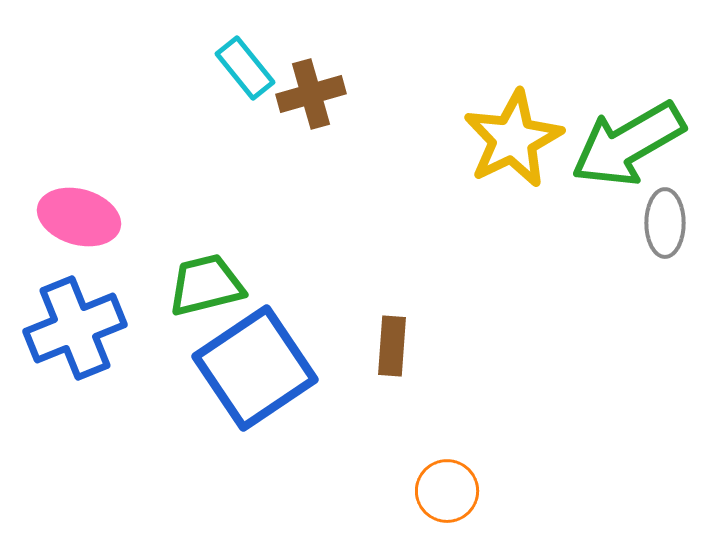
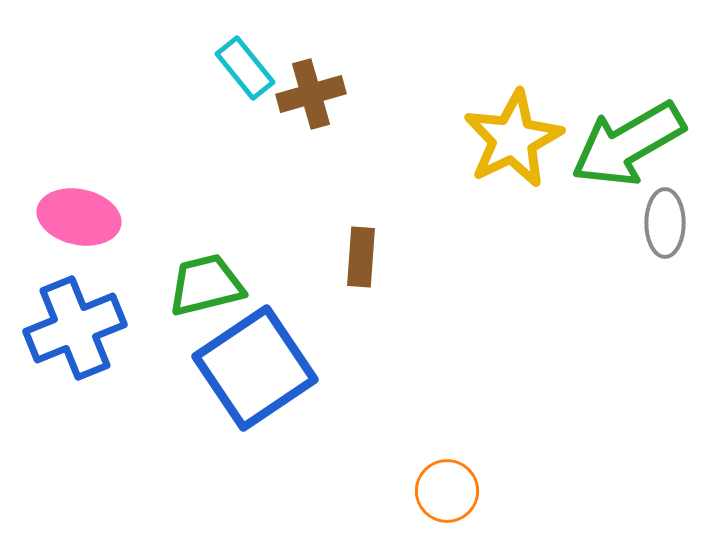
pink ellipse: rotated 4 degrees counterclockwise
brown rectangle: moved 31 px left, 89 px up
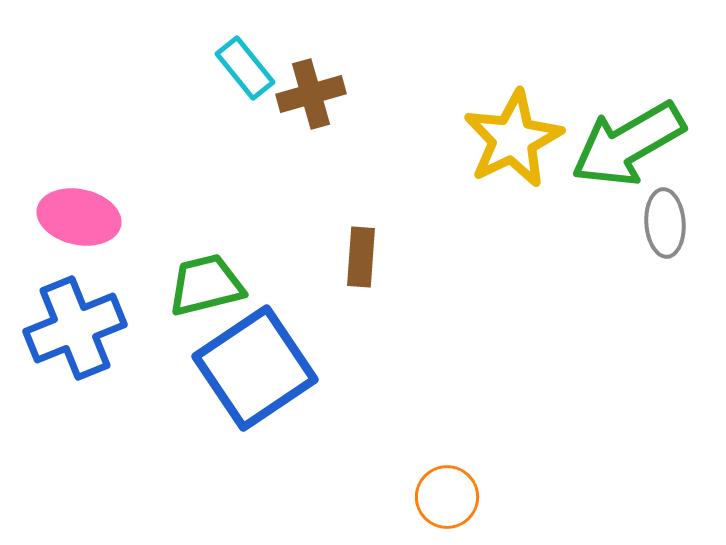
gray ellipse: rotated 4 degrees counterclockwise
orange circle: moved 6 px down
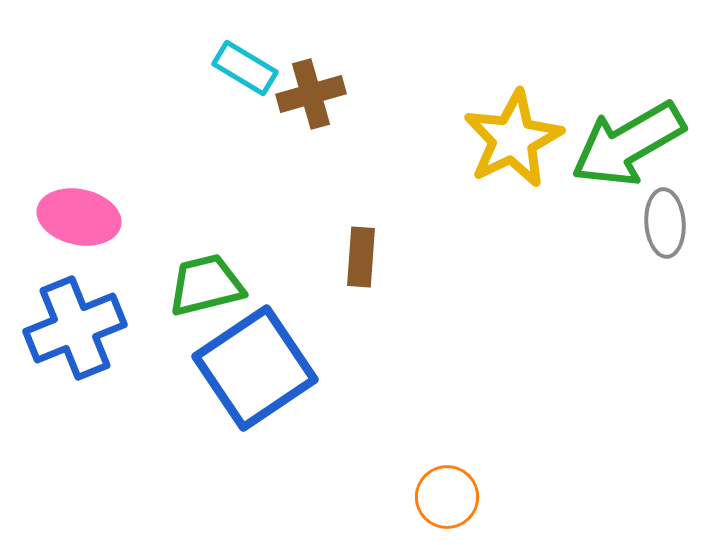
cyan rectangle: rotated 20 degrees counterclockwise
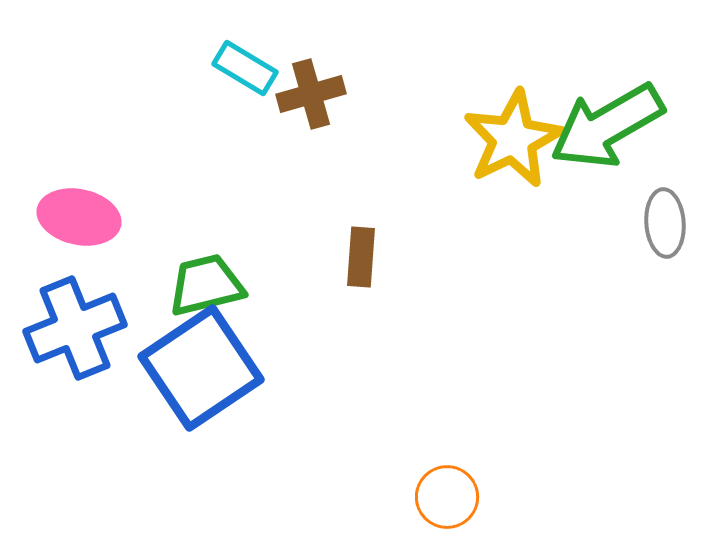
green arrow: moved 21 px left, 18 px up
blue square: moved 54 px left
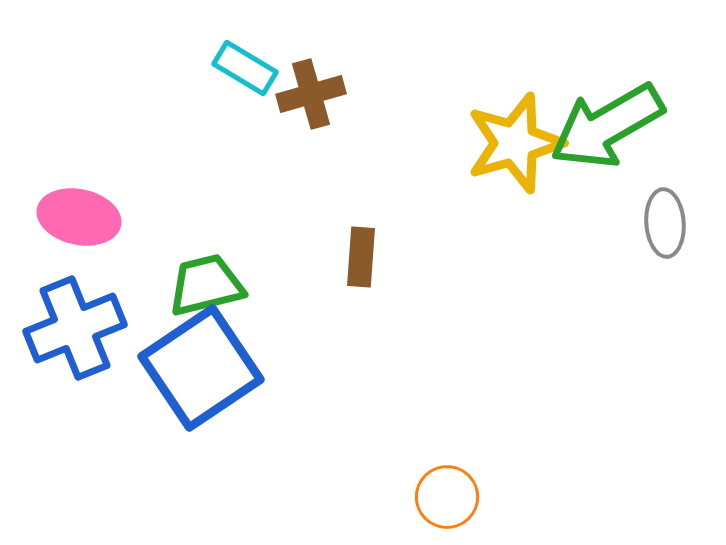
yellow star: moved 2 px right, 4 px down; rotated 10 degrees clockwise
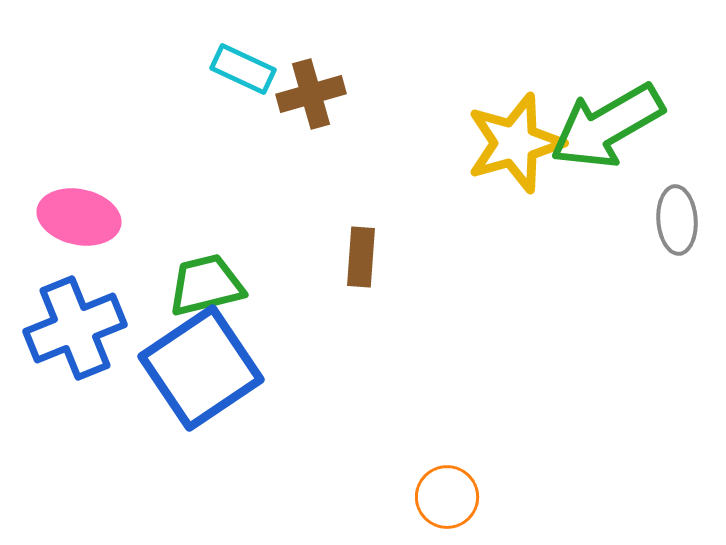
cyan rectangle: moved 2 px left, 1 px down; rotated 6 degrees counterclockwise
gray ellipse: moved 12 px right, 3 px up
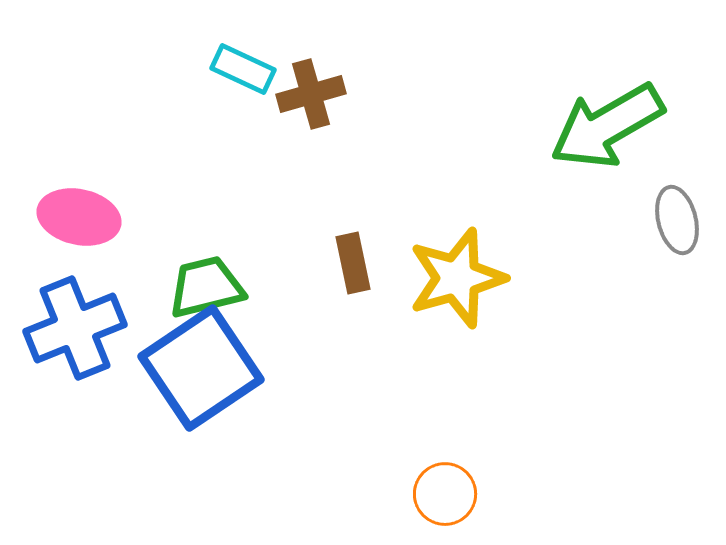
yellow star: moved 58 px left, 135 px down
gray ellipse: rotated 10 degrees counterclockwise
brown rectangle: moved 8 px left, 6 px down; rotated 16 degrees counterclockwise
green trapezoid: moved 2 px down
orange circle: moved 2 px left, 3 px up
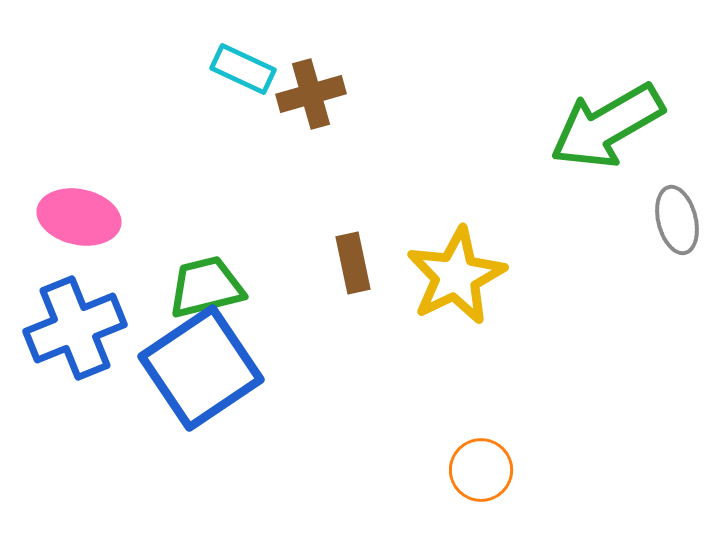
yellow star: moved 1 px left, 2 px up; rotated 10 degrees counterclockwise
orange circle: moved 36 px right, 24 px up
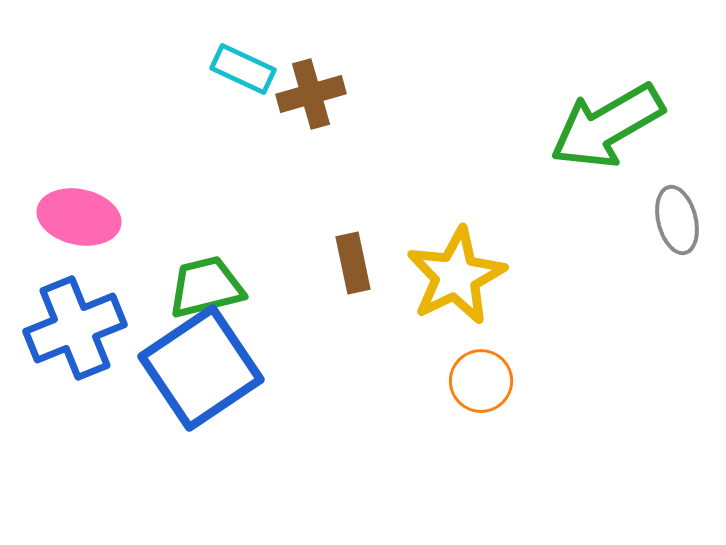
orange circle: moved 89 px up
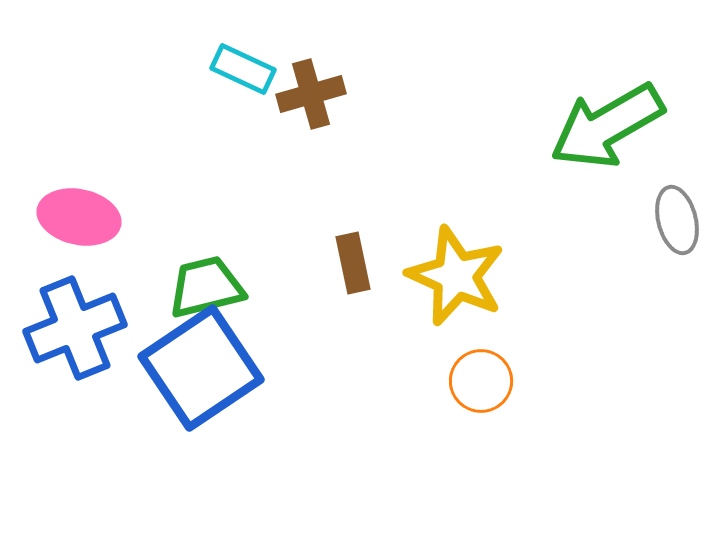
yellow star: rotated 22 degrees counterclockwise
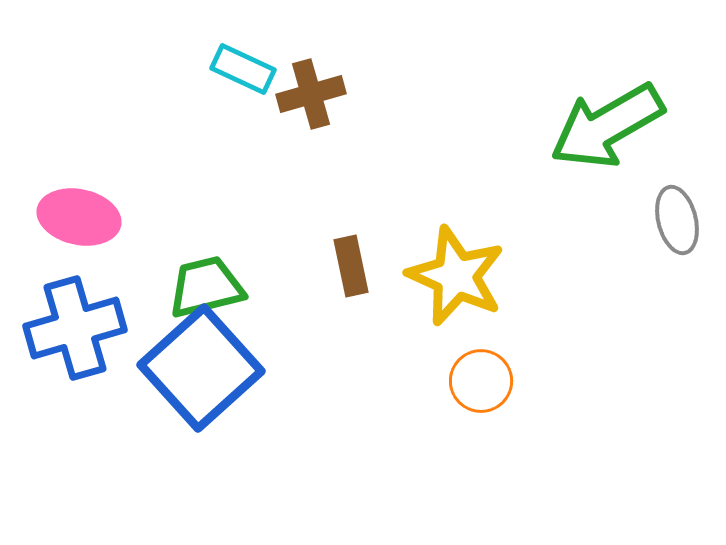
brown rectangle: moved 2 px left, 3 px down
blue cross: rotated 6 degrees clockwise
blue square: rotated 8 degrees counterclockwise
